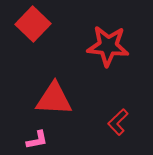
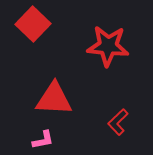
pink L-shape: moved 6 px right
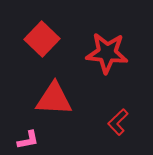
red square: moved 9 px right, 15 px down
red star: moved 1 px left, 7 px down
pink L-shape: moved 15 px left
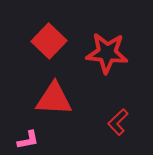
red square: moved 7 px right, 2 px down
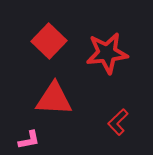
red star: rotated 12 degrees counterclockwise
pink L-shape: moved 1 px right
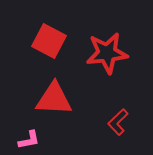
red square: rotated 16 degrees counterclockwise
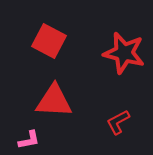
red star: moved 17 px right; rotated 21 degrees clockwise
red triangle: moved 2 px down
red L-shape: rotated 16 degrees clockwise
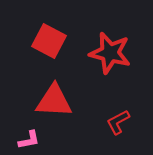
red star: moved 14 px left
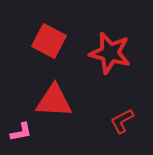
red L-shape: moved 4 px right, 1 px up
pink L-shape: moved 8 px left, 8 px up
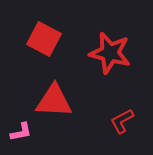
red square: moved 5 px left, 2 px up
